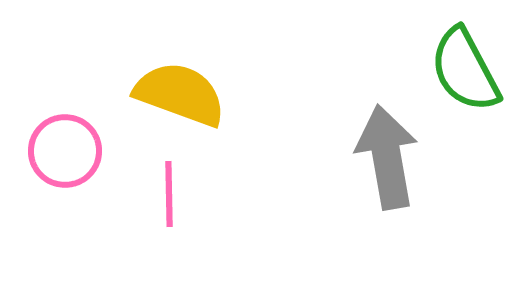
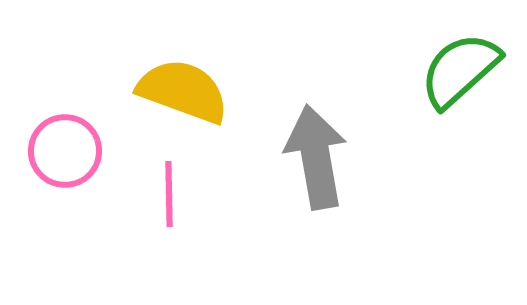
green semicircle: moved 5 px left; rotated 76 degrees clockwise
yellow semicircle: moved 3 px right, 3 px up
gray arrow: moved 71 px left
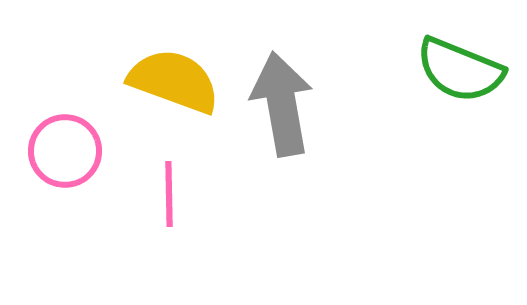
green semicircle: rotated 116 degrees counterclockwise
yellow semicircle: moved 9 px left, 10 px up
gray arrow: moved 34 px left, 53 px up
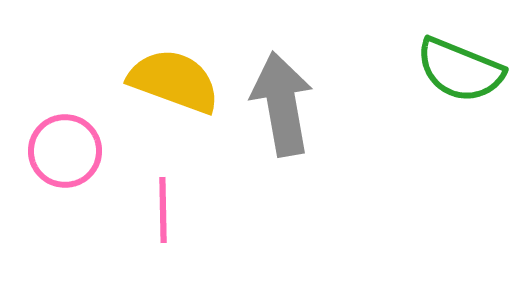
pink line: moved 6 px left, 16 px down
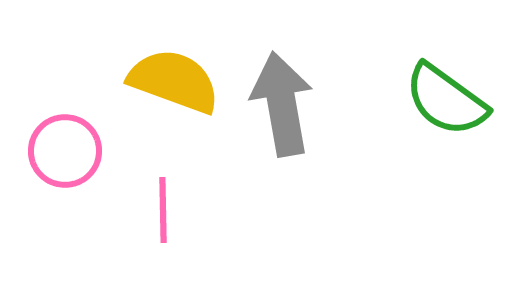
green semicircle: moved 14 px left, 30 px down; rotated 14 degrees clockwise
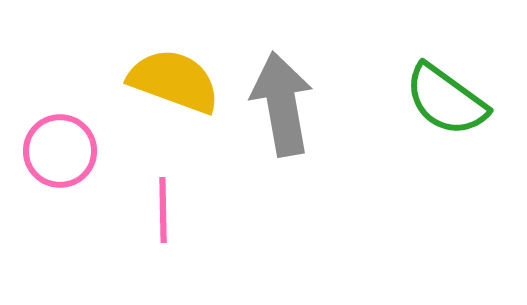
pink circle: moved 5 px left
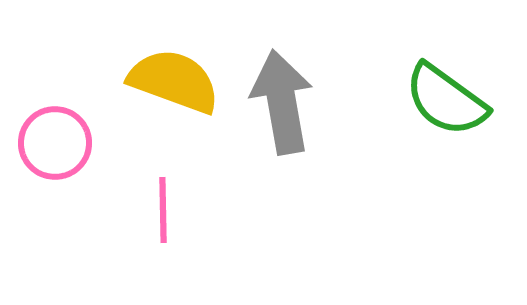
gray arrow: moved 2 px up
pink circle: moved 5 px left, 8 px up
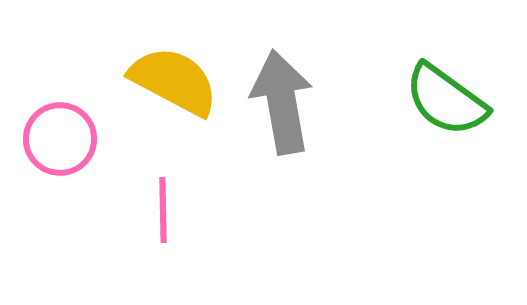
yellow semicircle: rotated 8 degrees clockwise
pink circle: moved 5 px right, 4 px up
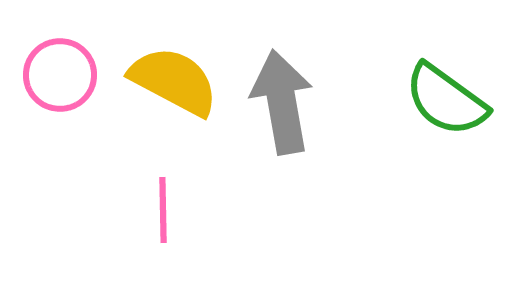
pink circle: moved 64 px up
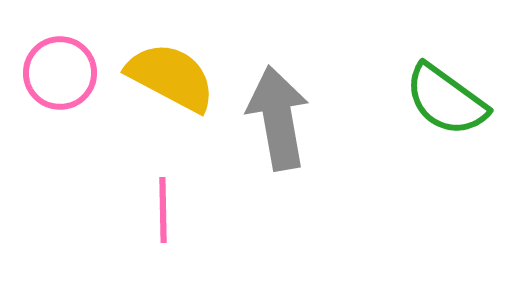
pink circle: moved 2 px up
yellow semicircle: moved 3 px left, 4 px up
gray arrow: moved 4 px left, 16 px down
